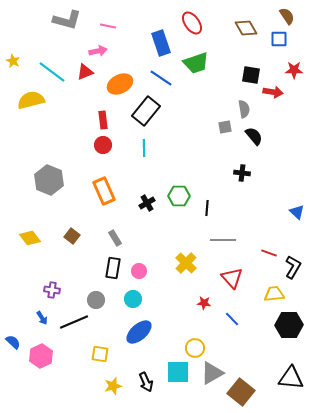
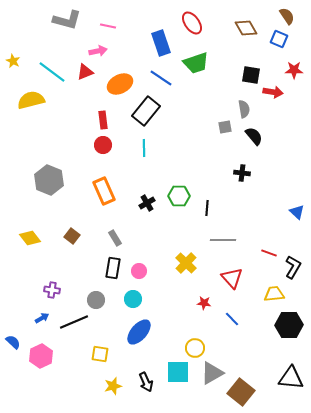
blue square at (279, 39): rotated 24 degrees clockwise
blue arrow at (42, 318): rotated 88 degrees counterclockwise
blue ellipse at (139, 332): rotated 8 degrees counterclockwise
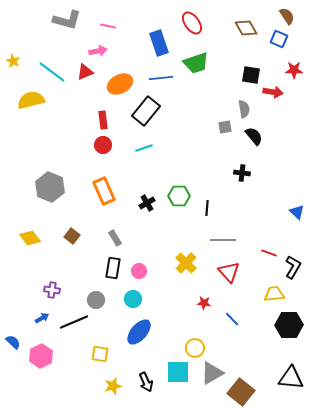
blue rectangle at (161, 43): moved 2 px left
blue line at (161, 78): rotated 40 degrees counterclockwise
cyan line at (144, 148): rotated 72 degrees clockwise
gray hexagon at (49, 180): moved 1 px right, 7 px down
red triangle at (232, 278): moved 3 px left, 6 px up
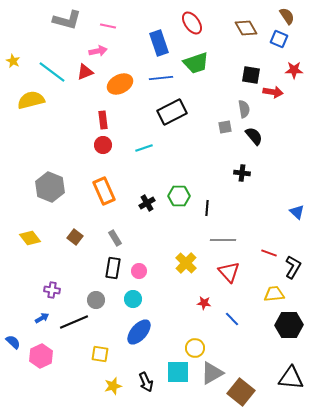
black rectangle at (146, 111): moved 26 px right, 1 px down; rotated 24 degrees clockwise
brown square at (72, 236): moved 3 px right, 1 px down
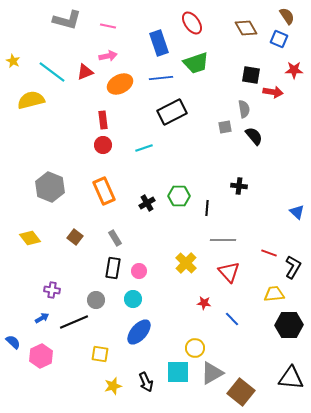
pink arrow at (98, 51): moved 10 px right, 5 px down
black cross at (242, 173): moved 3 px left, 13 px down
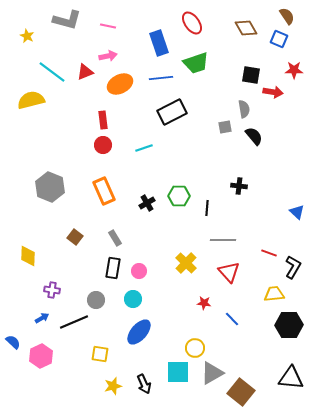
yellow star at (13, 61): moved 14 px right, 25 px up
yellow diamond at (30, 238): moved 2 px left, 18 px down; rotated 40 degrees clockwise
black arrow at (146, 382): moved 2 px left, 2 px down
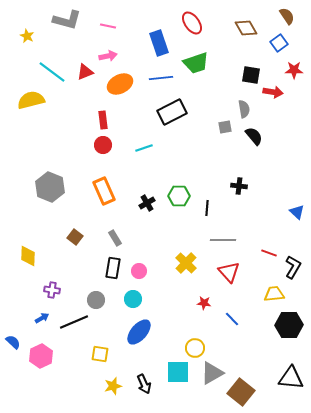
blue square at (279, 39): moved 4 px down; rotated 30 degrees clockwise
